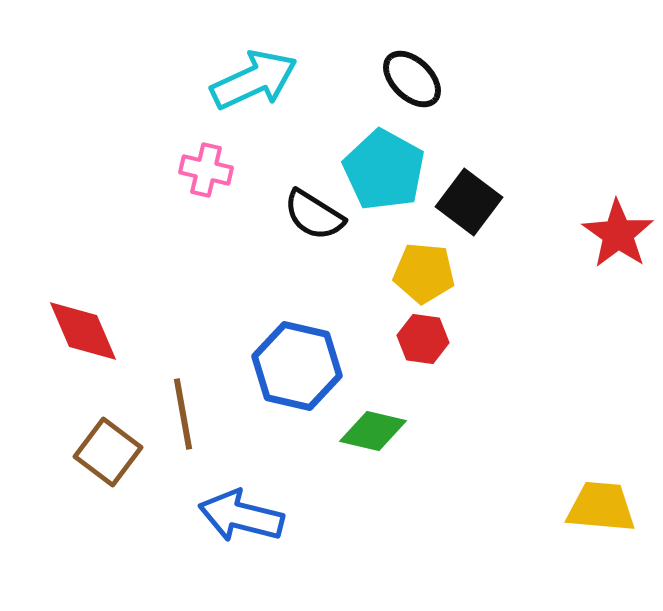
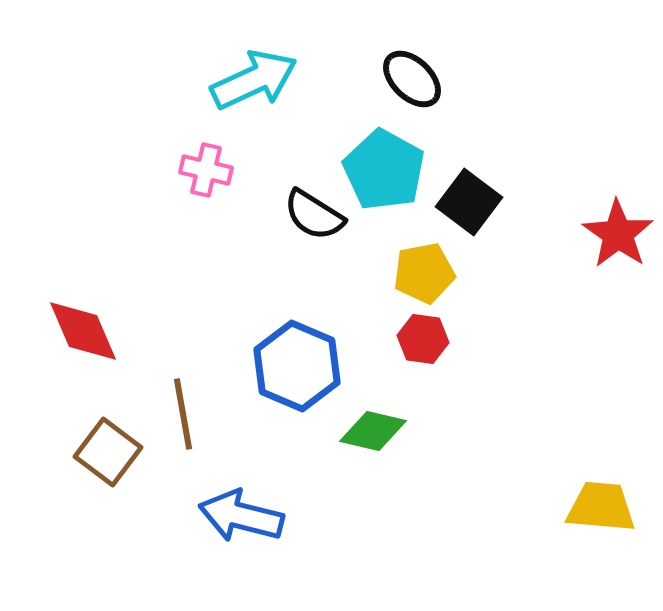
yellow pentagon: rotated 16 degrees counterclockwise
blue hexagon: rotated 10 degrees clockwise
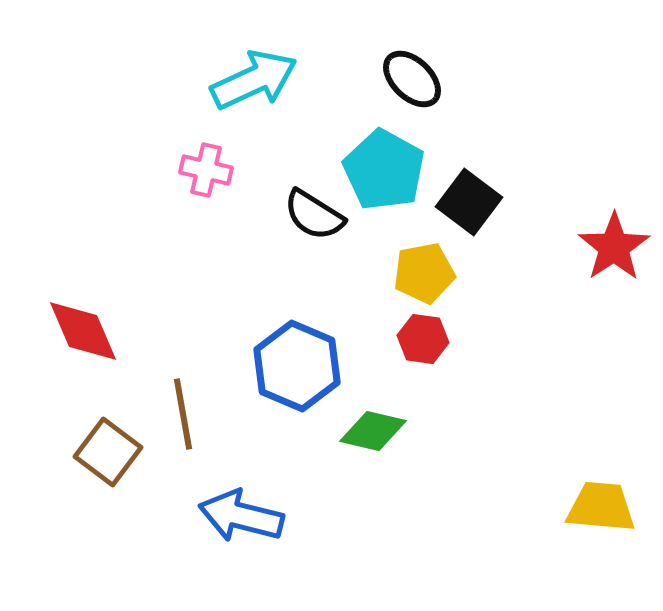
red star: moved 4 px left, 13 px down; rotated 4 degrees clockwise
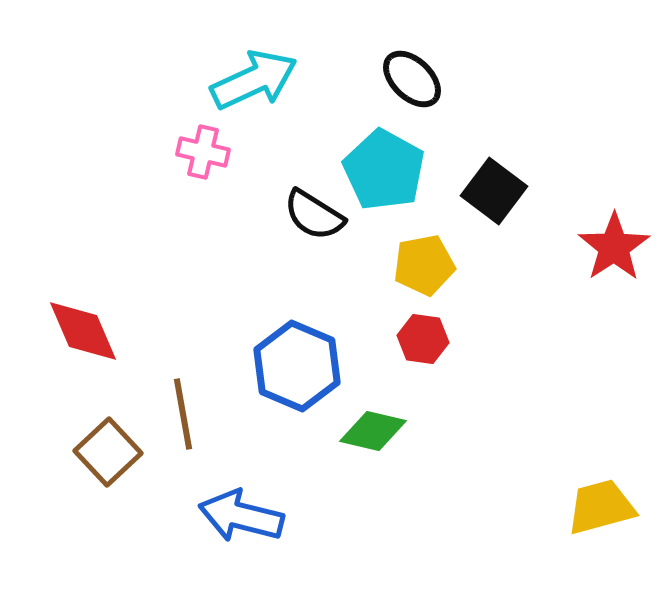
pink cross: moved 3 px left, 18 px up
black square: moved 25 px right, 11 px up
yellow pentagon: moved 8 px up
brown square: rotated 10 degrees clockwise
yellow trapezoid: rotated 20 degrees counterclockwise
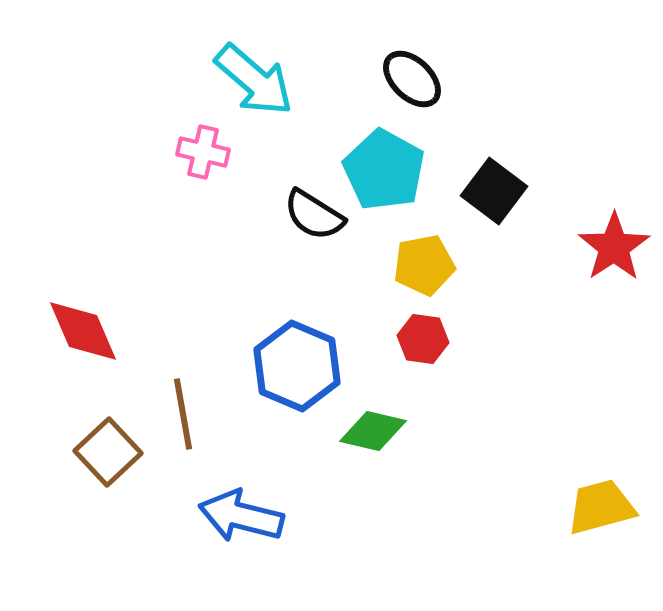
cyan arrow: rotated 66 degrees clockwise
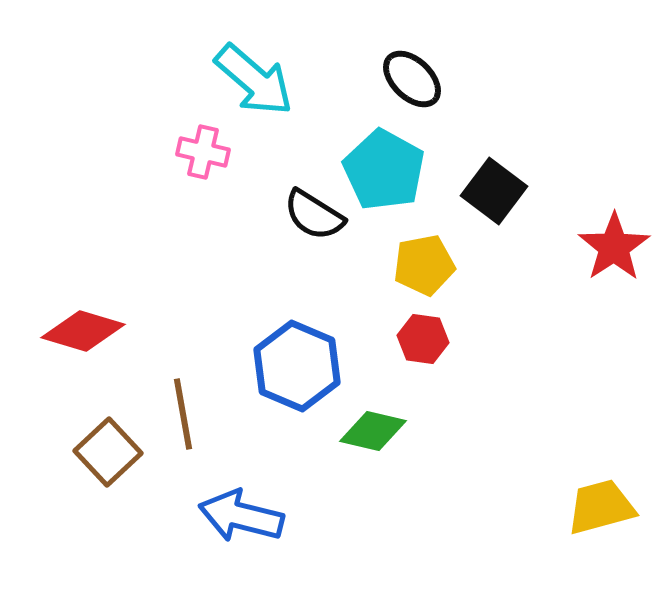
red diamond: rotated 50 degrees counterclockwise
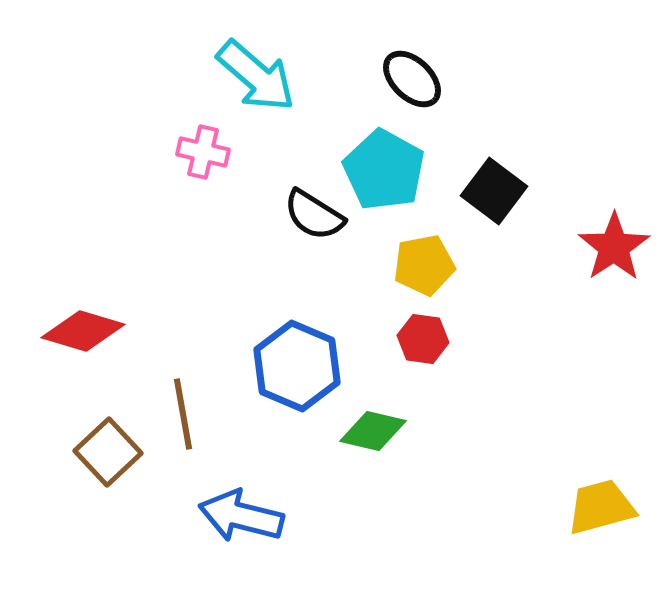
cyan arrow: moved 2 px right, 4 px up
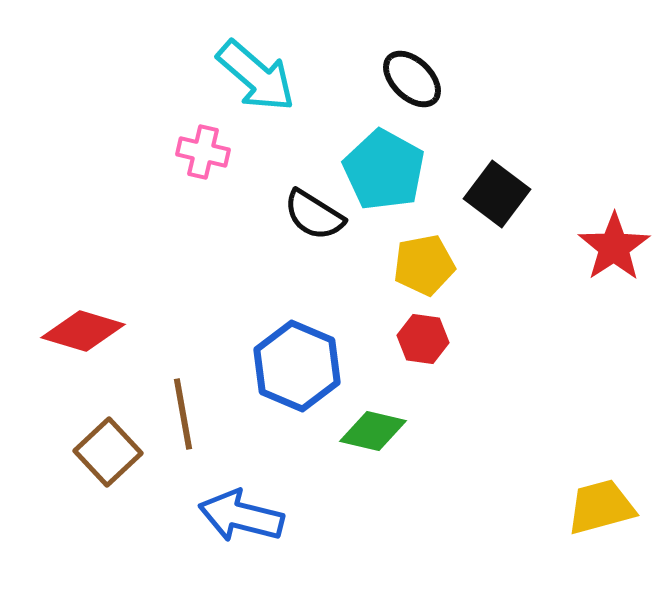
black square: moved 3 px right, 3 px down
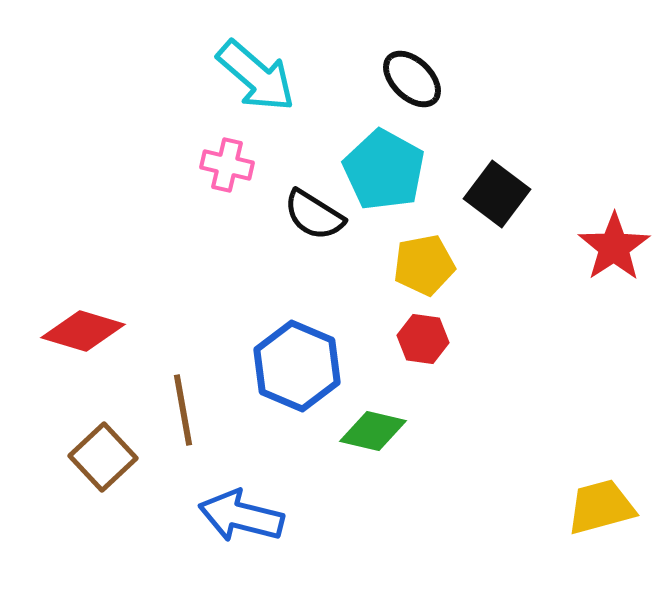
pink cross: moved 24 px right, 13 px down
brown line: moved 4 px up
brown square: moved 5 px left, 5 px down
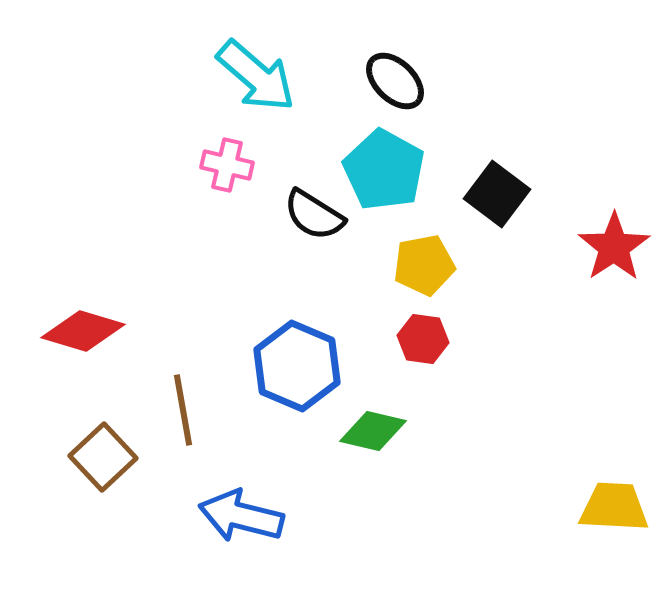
black ellipse: moved 17 px left, 2 px down
yellow trapezoid: moved 13 px right; rotated 18 degrees clockwise
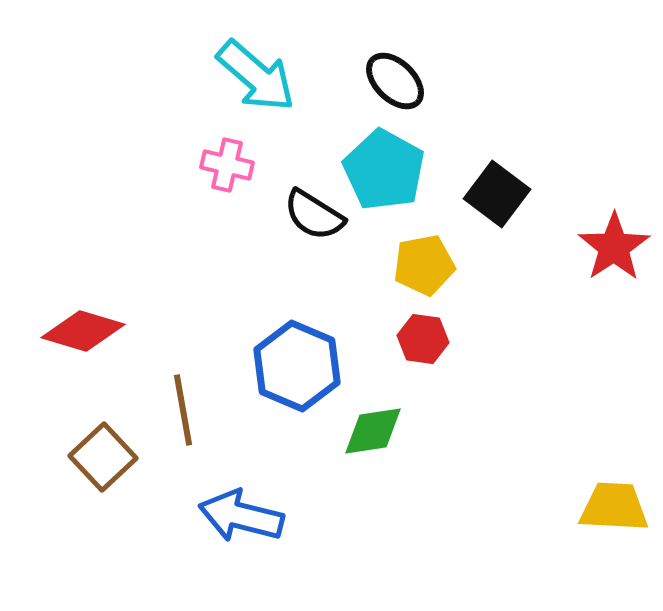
green diamond: rotated 22 degrees counterclockwise
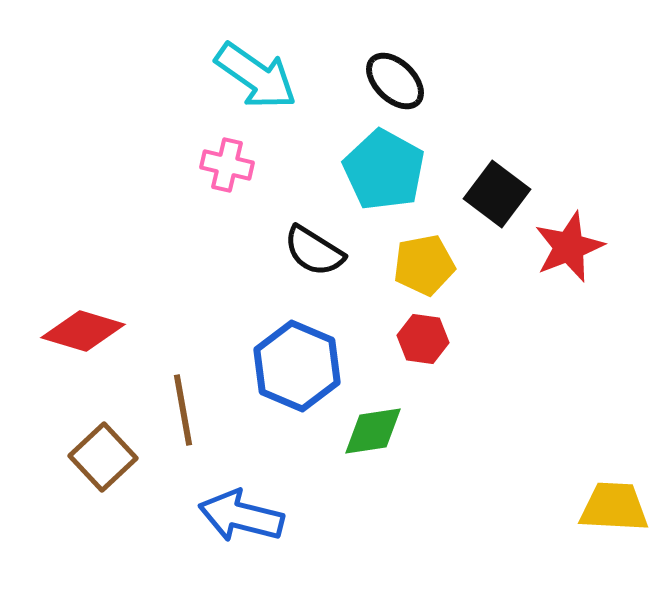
cyan arrow: rotated 6 degrees counterclockwise
black semicircle: moved 36 px down
red star: moved 45 px left; rotated 12 degrees clockwise
